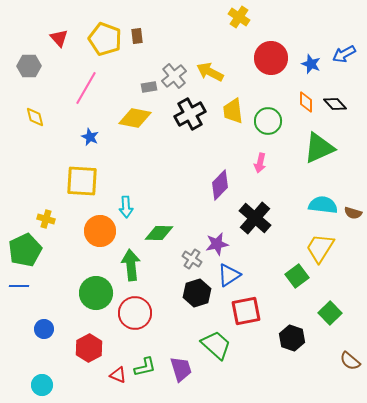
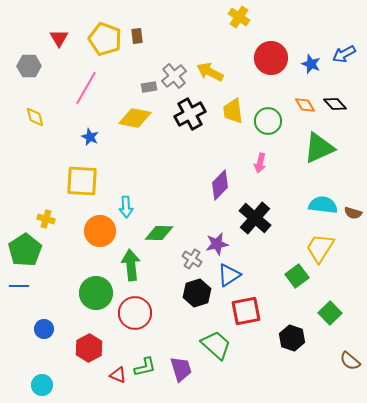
red triangle at (59, 38): rotated 12 degrees clockwise
orange diamond at (306, 102): moved 1 px left, 3 px down; rotated 30 degrees counterclockwise
green pentagon at (25, 250): rotated 8 degrees counterclockwise
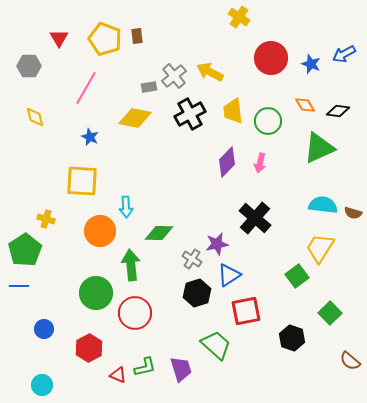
black diamond at (335, 104): moved 3 px right, 7 px down; rotated 40 degrees counterclockwise
purple diamond at (220, 185): moved 7 px right, 23 px up
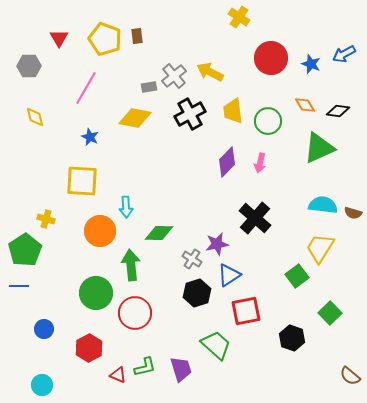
brown semicircle at (350, 361): moved 15 px down
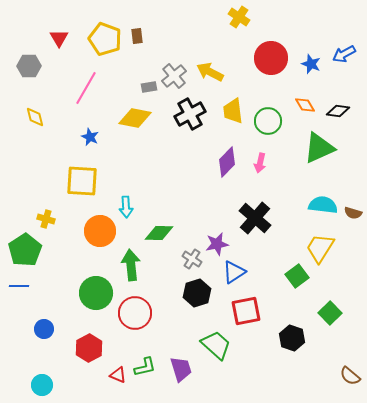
blue triangle at (229, 275): moved 5 px right, 3 px up
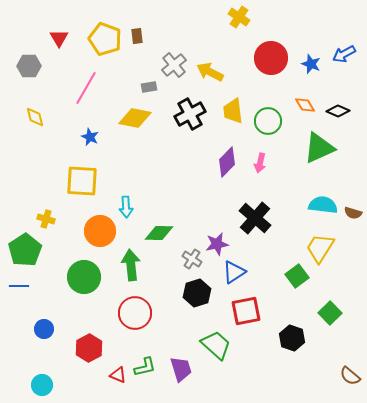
gray cross at (174, 76): moved 11 px up
black diamond at (338, 111): rotated 15 degrees clockwise
green circle at (96, 293): moved 12 px left, 16 px up
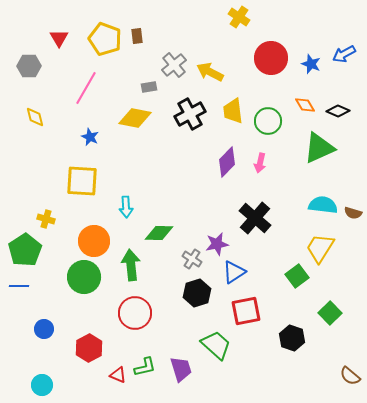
orange circle at (100, 231): moved 6 px left, 10 px down
